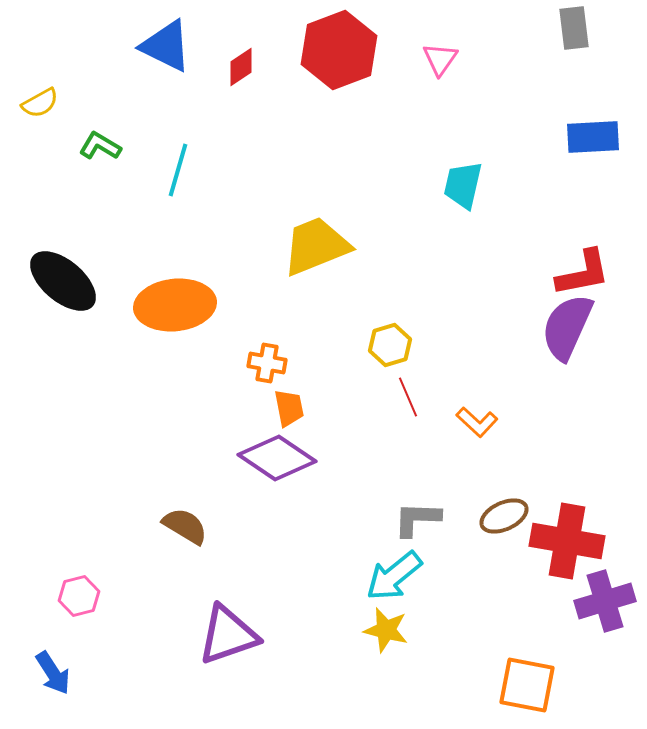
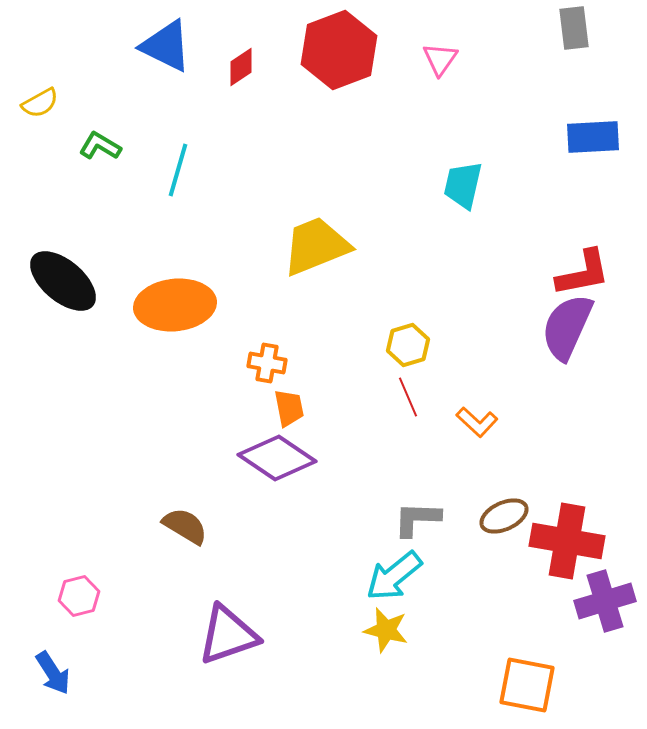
yellow hexagon: moved 18 px right
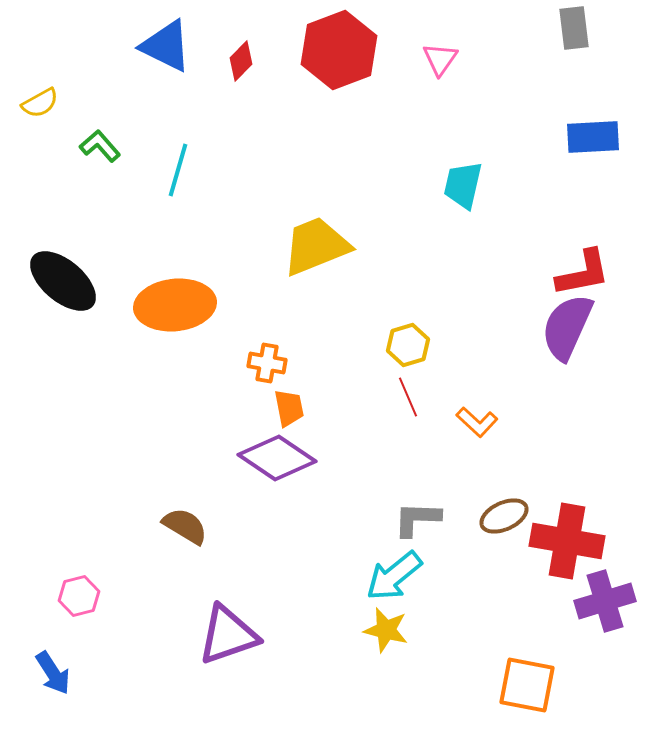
red diamond: moved 6 px up; rotated 12 degrees counterclockwise
green L-shape: rotated 18 degrees clockwise
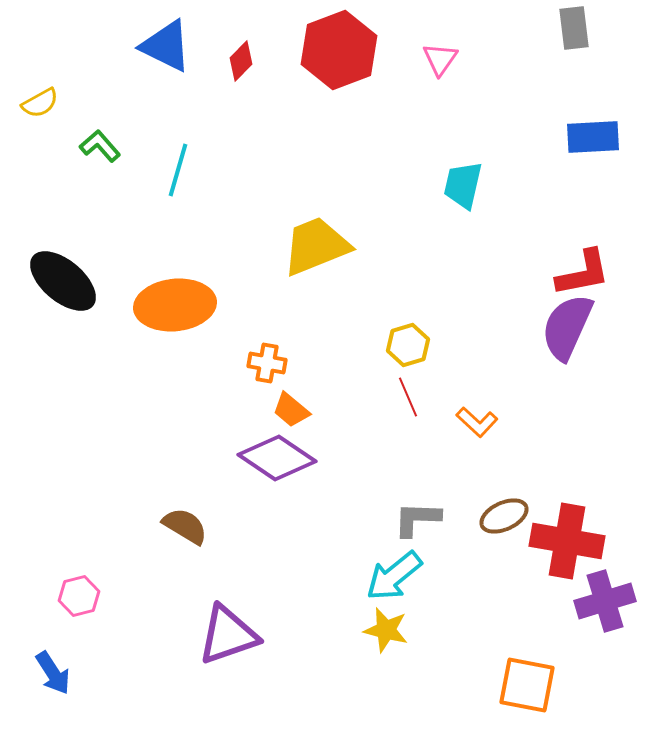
orange trapezoid: moved 2 px right, 2 px down; rotated 141 degrees clockwise
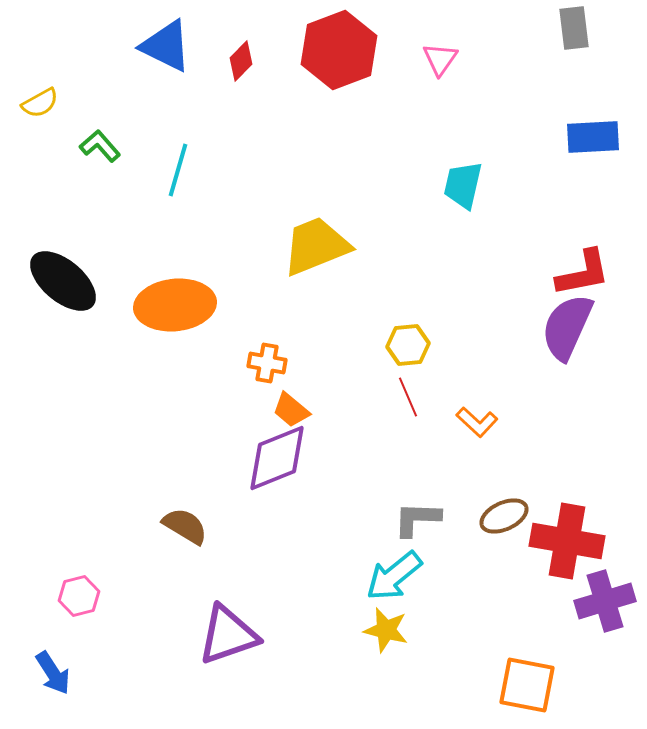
yellow hexagon: rotated 12 degrees clockwise
purple diamond: rotated 56 degrees counterclockwise
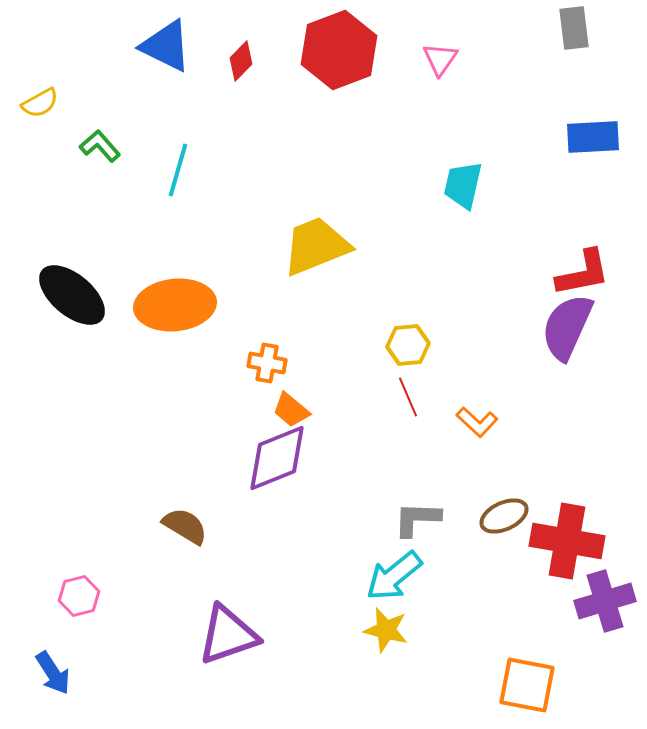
black ellipse: moved 9 px right, 14 px down
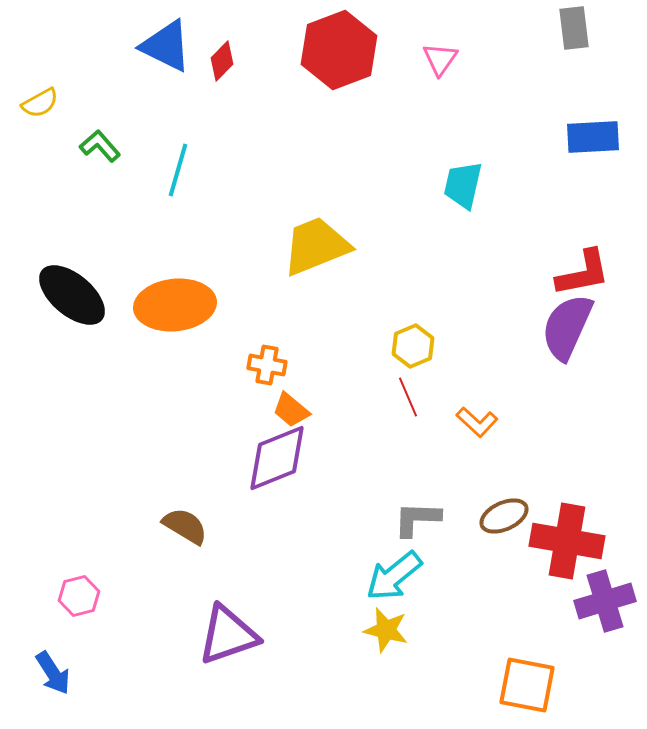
red diamond: moved 19 px left
yellow hexagon: moved 5 px right, 1 px down; rotated 18 degrees counterclockwise
orange cross: moved 2 px down
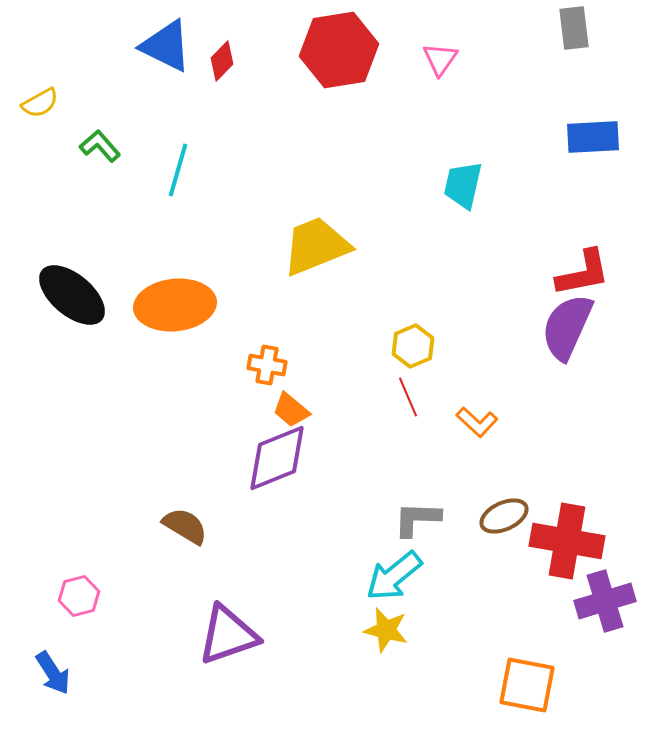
red hexagon: rotated 12 degrees clockwise
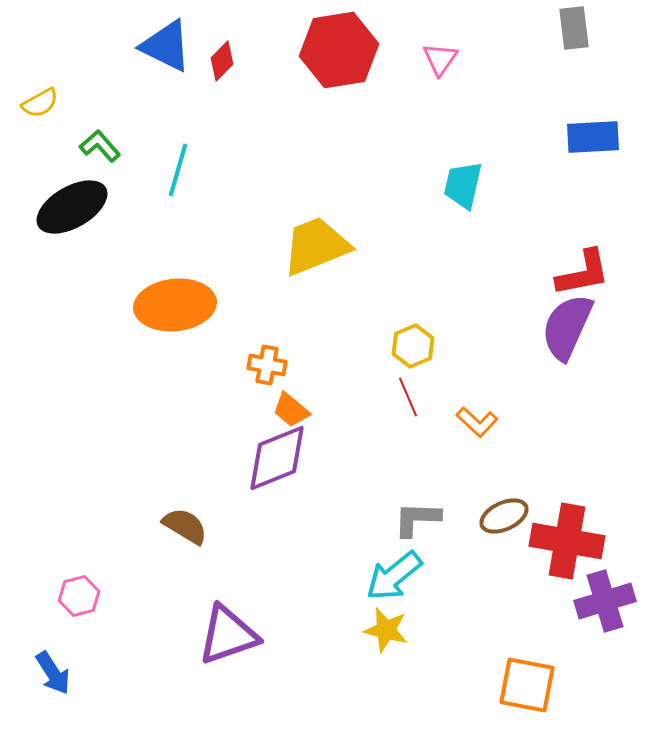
black ellipse: moved 88 px up; rotated 70 degrees counterclockwise
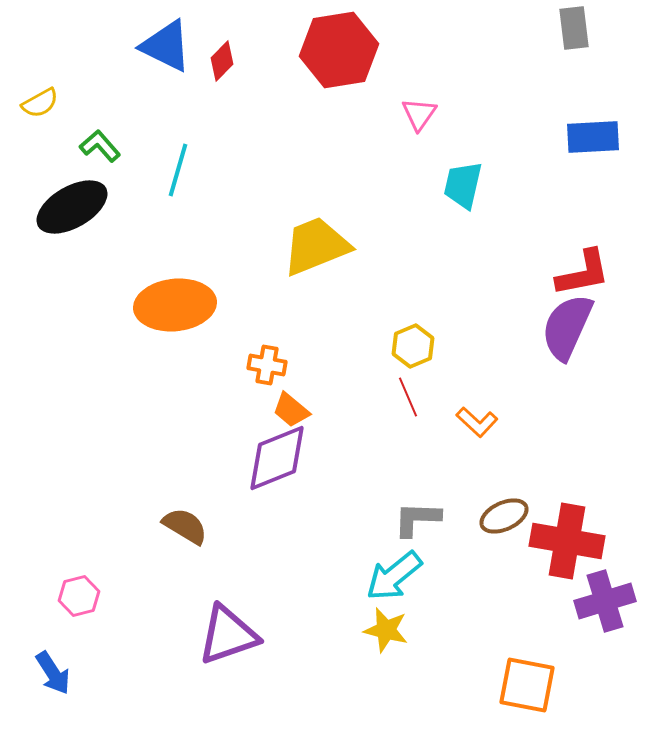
pink triangle: moved 21 px left, 55 px down
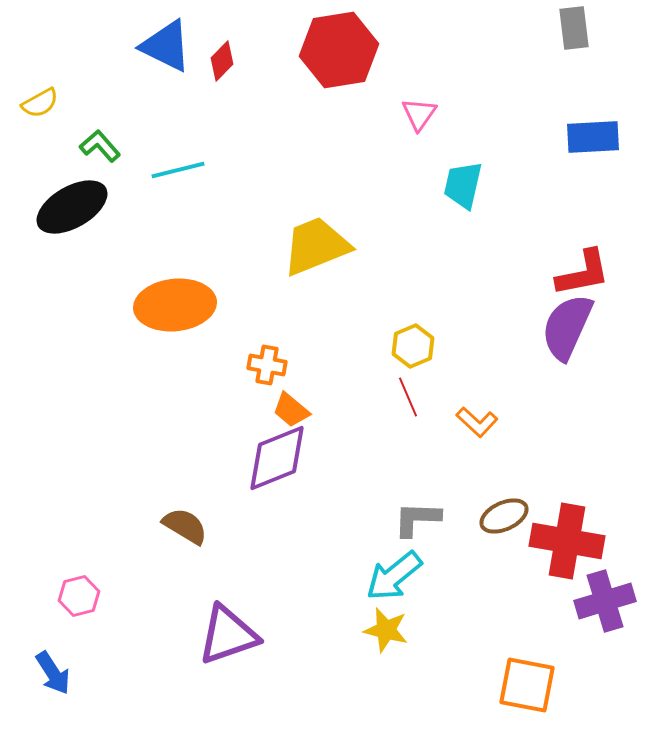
cyan line: rotated 60 degrees clockwise
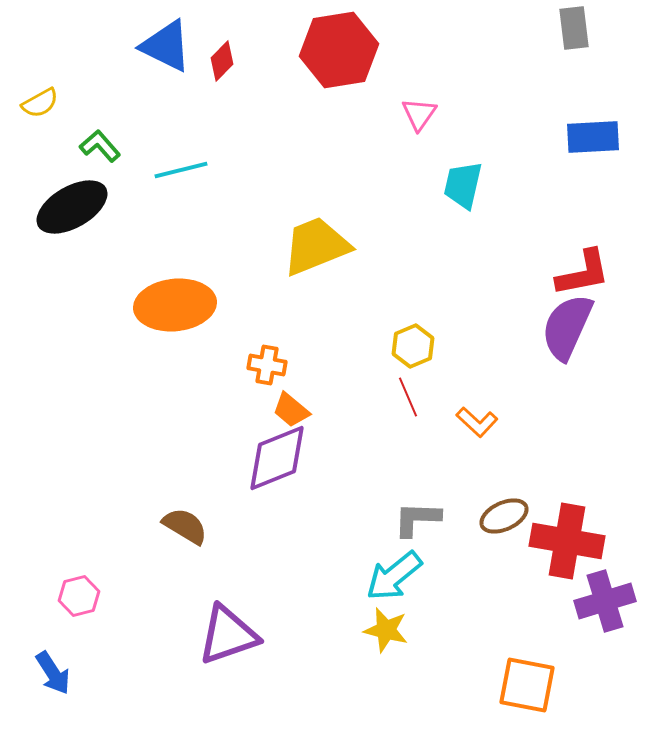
cyan line: moved 3 px right
